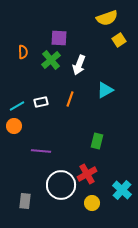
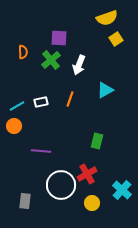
yellow square: moved 3 px left, 1 px up
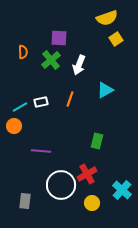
cyan line: moved 3 px right, 1 px down
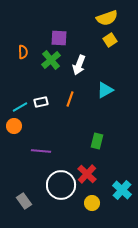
yellow square: moved 6 px left, 1 px down
red cross: rotated 18 degrees counterclockwise
gray rectangle: moved 1 px left; rotated 42 degrees counterclockwise
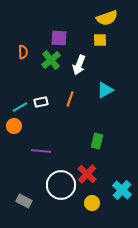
yellow square: moved 10 px left; rotated 32 degrees clockwise
gray rectangle: rotated 28 degrees counterclockwise
